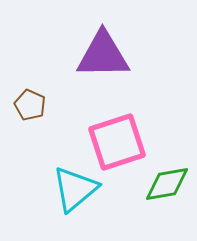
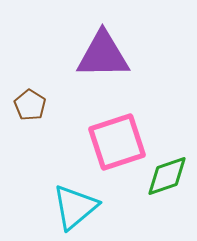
brown pentagon: rotated 8 degrees clockwise
green diamond: moved 8 px up; rotated 9 degrees counterclockwise
cyan triangle: moved 18 px down
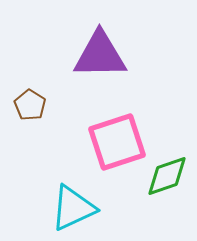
purple triangle: moved 3 px left
cyan triangle: moved 2 px left, 1 px down; rotated 15 degrees clockwise
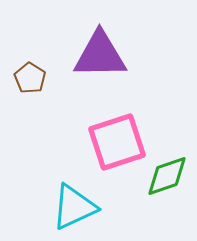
brown pentagon: moved 27 px up
cyan triangle: moved 1 px right, 1 px up
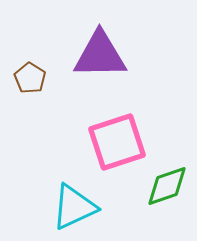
green diamond: moved 10 px down
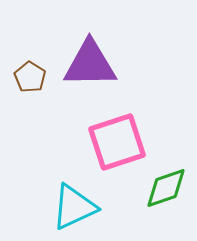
purple triangle: moved 10 px left, 9 px down
brown pentagon: moved 1 px up
green diamond: moved 1 px left, 2 px down
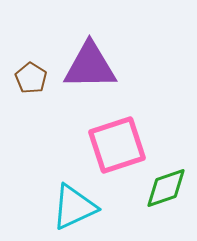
purple triangle: moved 2 px down
brown pentagon: moved 1 px right, 1 px down
pink square: moved 3 px down
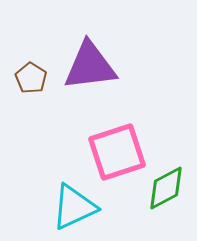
purple triangle: rotated 6 degrees counterclockwise
pink square: moved 7 px down
green diamond: rotated 9 degrees counterclockwise
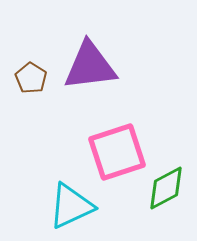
cyan triangle: moved 3 px left, 1 px up
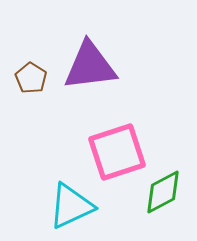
green diamond: moved 3 px left, 4 px down
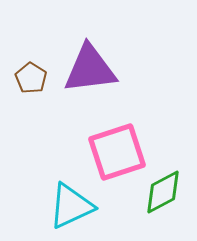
purple triangle: moved 3 px down
